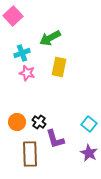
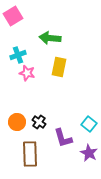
pink square: rotated 12 degrees clockwise
green arrow: rotated 35 degrees clockwise
cyan cross: moved 4 px left, 2 px down
purple L-shape: moved 8 px right, 1 px up
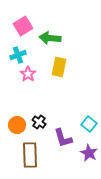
pink square: moved 10 px right, 10 px down
pink star: moved 1 px right, 1 px down; rotated 21 degrees clockwise
orange circle: moved 3 px down
brown rectangle: moved 1 px down
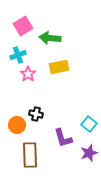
yellow rectangle: rotated 66 degrees clockwise
black cross: moved 3 px left, 8 px up; rotated 24 degrees counterclockwise
purple star: rotated 24 degrees clockwise
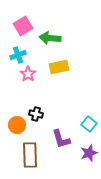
purple L-shape: moved 2 px left, 1 px down
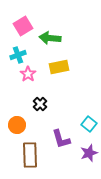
black cross: moved 4 px right, 10 px up; rotated 32 degrees clockwise
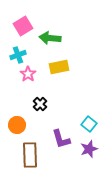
purple star: moved 4 px up
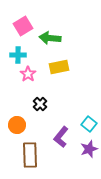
cyan cross: rotated 21 degrees clockwise
purple L-shape: moved 2 px up; rotated 55 degrees clockwise
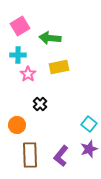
pink square: moved 3 px left
purple L-shape: moved 19 px down
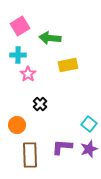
yellow rectangle: moved 9 px right, 2 px up
purple L-shape: moved 1 px right, 9 px up; rotated 55 degrees clockwise
